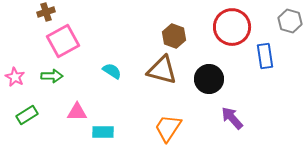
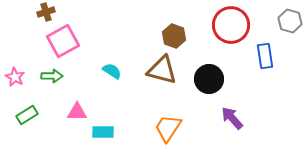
red circle: moved 1 px left, 2 px up
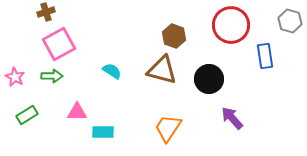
pink square: moved 4 px left, 3 px down
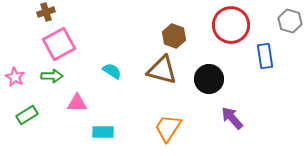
pink triangle: moved 9 px up
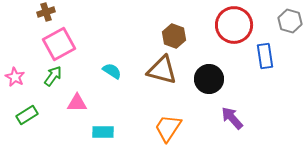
red circle: moved 3 px right
green arrow: moved 1 px right; rotated 55 degrees counterclockwise
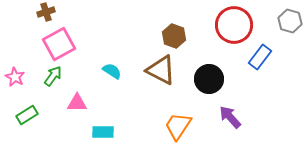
blue rectangle: moved 5 px left, 1 px down; rotated 45 degrees clockwise
brown triangle: moved 1 px left; rotated 12 degrees clockwise
purple arrow: moved 2 px left, 1 px up
orange trapezoid: moved 10 px right, 2 px up
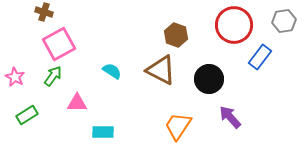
brown cross: moved 2 px left; rotated 36 degrees clockwise
gray hexagon: moved 6 px left; rotated 25 degrees counterclockwise
brown hexagon: moved 2 px right, 1 px up
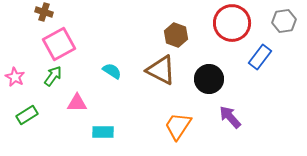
red circle: moved 2 px left, 2 px up
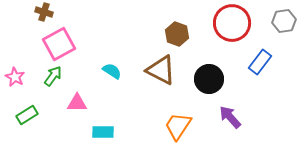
brown hexagon: moved 1 px right, 1 px up
blue rectangle: moved 5 px down
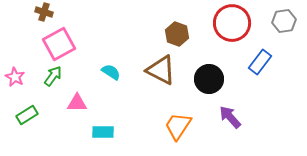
cyan semicircle: moved 1 px left, 1 px down
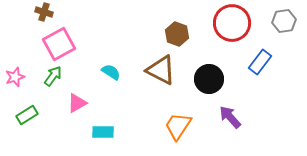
pink star: rotated 24 degrees clockwise
pink triangle: rotated 30 degrees counterclockwise
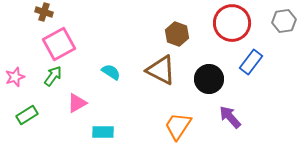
blue rectangle: moved 9 px left
